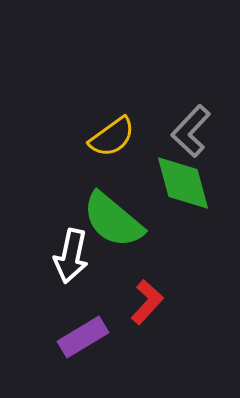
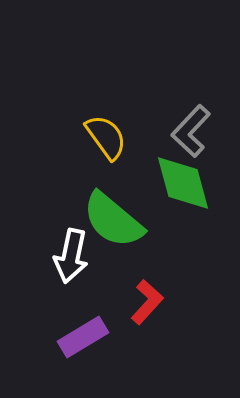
yellow semicircle: moved 6 px left; rotated 90 degrees counterclockwise
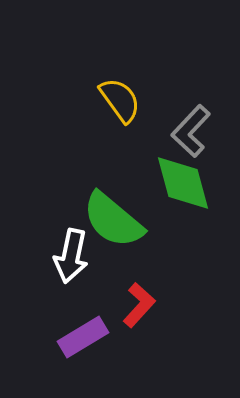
yellow semicircle: moved 14 px right, 37 px up
red L-shape: moved 8 px left, 3 px down
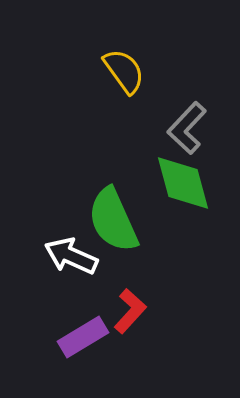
yellow semicircle: moved 4 px right, 29 px up
gray L-shape: moved 4 px left, 3 px up
green semicircle: rotated 26 degrees clockwise
white arrow: rotated 102 degrees clockwise
red L-shape: moved 9 px left, 6 px down
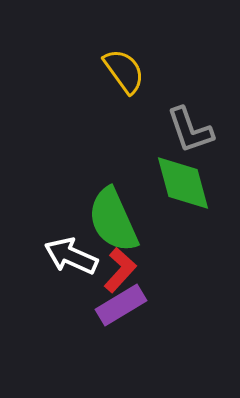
gray L-shape: moved 3 px right, 2 px down; rotated 62 degrees counterclockwise
red L-shape: moved 10 px left, 41 px up
purple rectangle: moved 38 px right, 32 px up
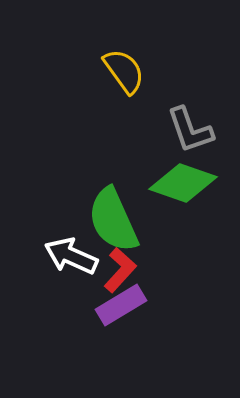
green diamond: rotated 56 degrees counterclockwise
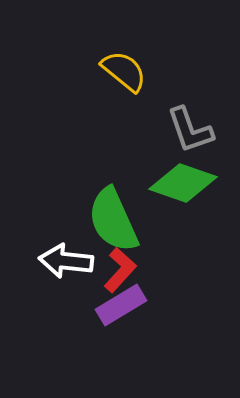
yellow semicircle: rotated 15 degrees counterclockwise
white arrow: moved 5 px left, 5 px down; rotated 18 degrees counterclockwise
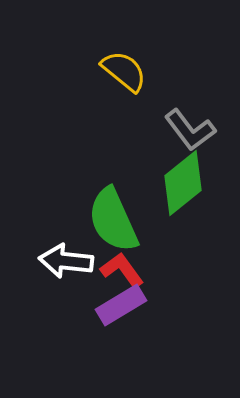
gray L-shape: rotated 18 degrees counterclockwise
green diamond: rotated 58 degrees counterclockwise
red L-shape: moved 2 px right; rotated 78 degrees counterclockwise
